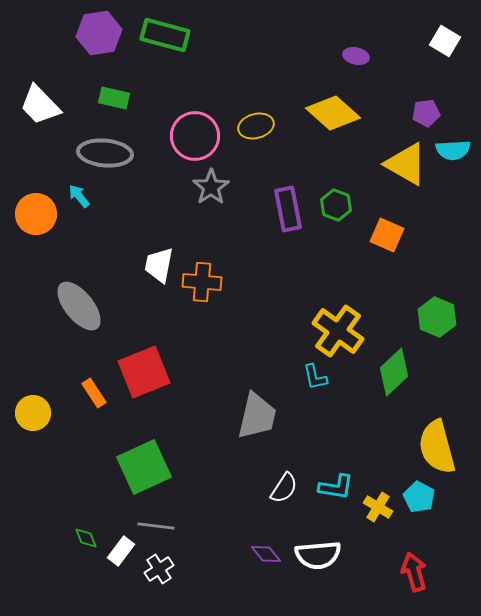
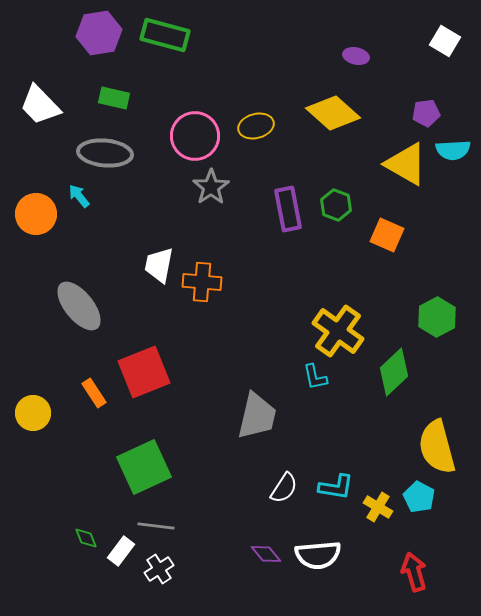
green hexagon at (437, 317): rotated 9 degrees clockwise
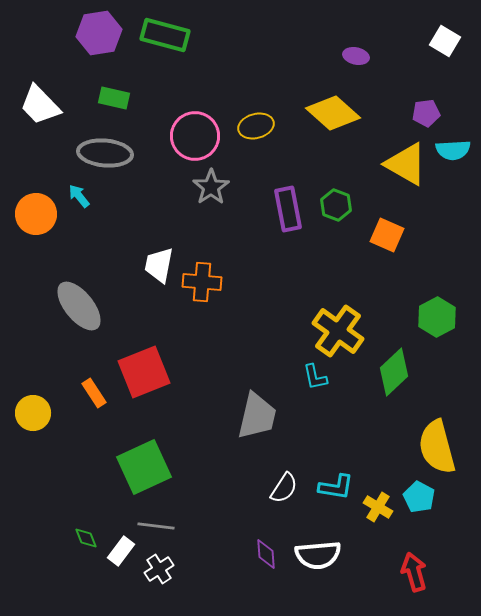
purple diamond at (266, 554): rotated 36 degrees clockwise
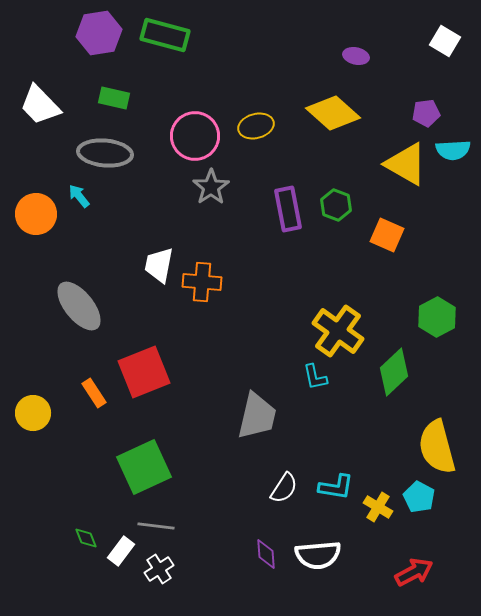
red arrow at (414, 572): rotated 78 degrees clockwise
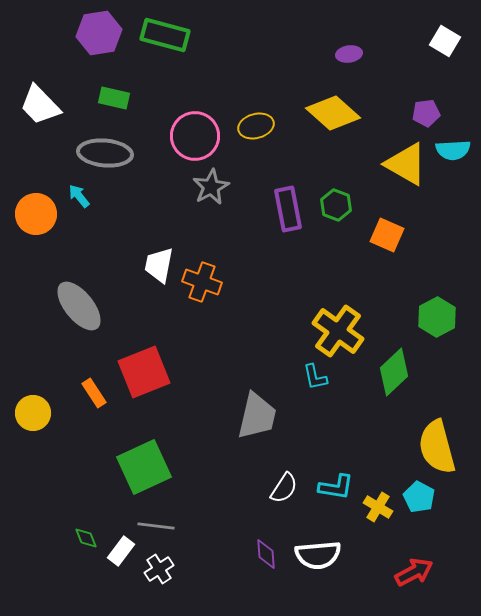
purple ellipse at (356, 56): moved 7 px left, 2 px up; rotated 20 degrees counterclockwise
gray star at (211, 187): rotated 6 degrees clockwise
orange cross at (202, 282): rotated 15 degrees clockwise
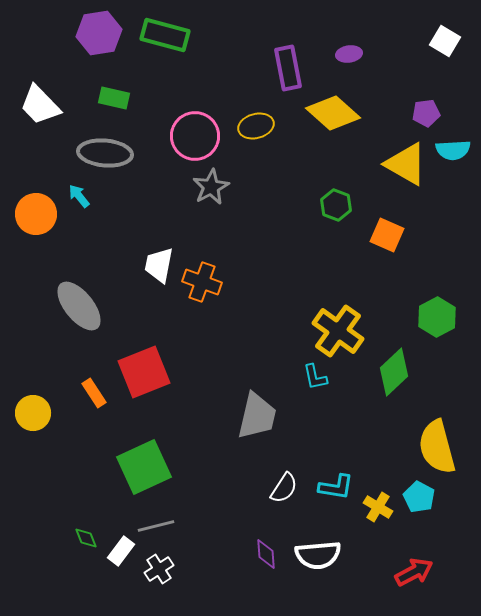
purple rectangle at (288, 209): moved 141 px up
gray line at (156, 526): rotated 21 degrees counterclockwise
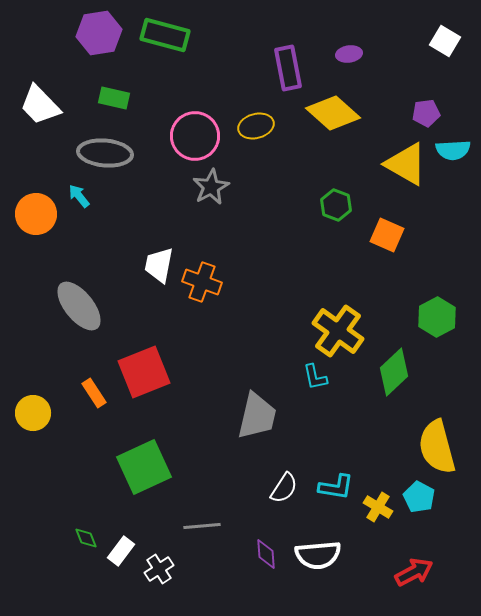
gray line at (156, 526): moved 46 px right; rotated 9 degrees clockwise
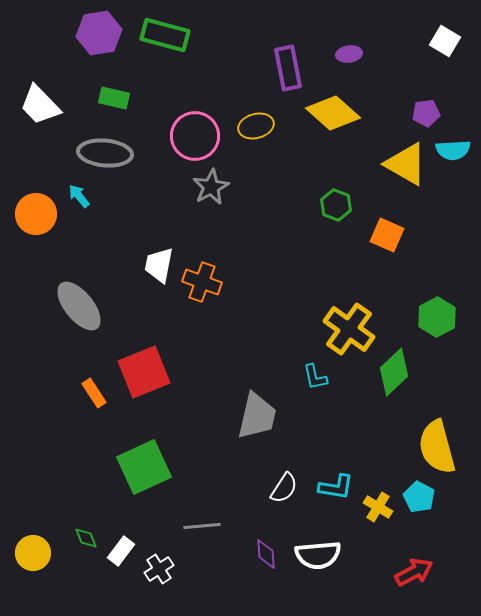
yellow cross at (338, 331): moved 11 px right, 2 px up
yellow circle at (33, 413): moved 140 px down
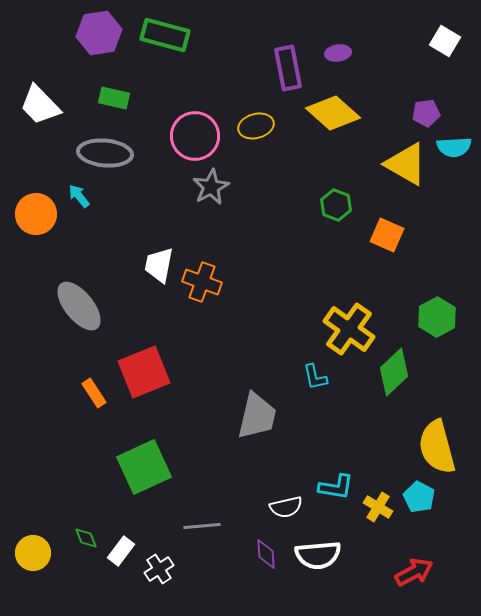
purple ellipse at (349, 54): moved 11 px left, 1 px up
cyan semicircle at (453, 150): moved 1 px right, 3 px up
white semicircle at (284, 488): moved 2 px right, 19 px down; rotated 44 degrees clockwise
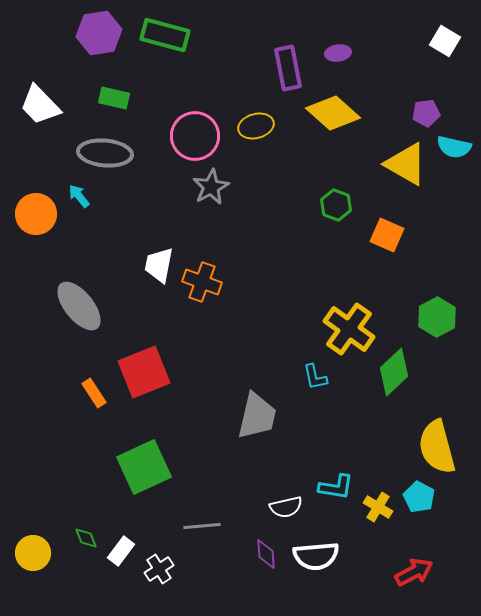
cyan semicircle at (454, 147): rotated 16 degrees clockwise
white semicircle at (318, 555): moved 2 px left, 1 px down
